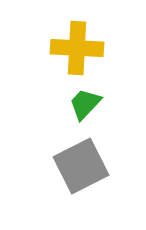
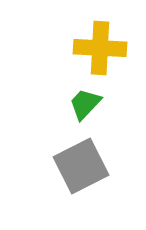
yellow cross: moved 23 px right
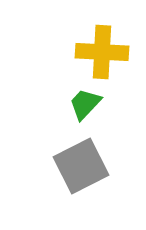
yellow cross: moved 2 px right, 4 px down
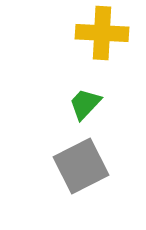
yellow cross: moved 19 px up
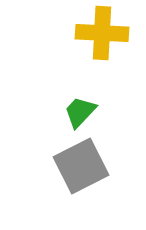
green trapezoid: moved 5 px left, 8 px down
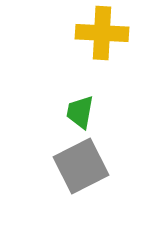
green trapezoid: rotated 33 degrees counterclockwise
